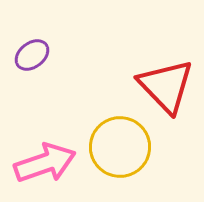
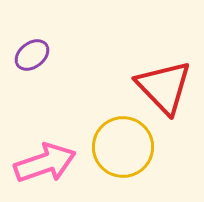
red triangle: moved 2 px left, 1 px down
yellow circle: moved 3 px right
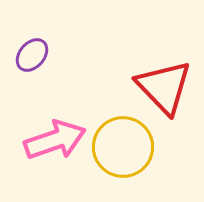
purple ellipse: rotated 12 degrees counterclockwise
pink arrow: moved 10 px right, 23 px up
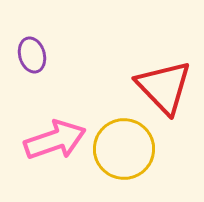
purple ellipse: rotated 56 degrees counterclockwise
yellow circle: moved 1 px right, 2 px down
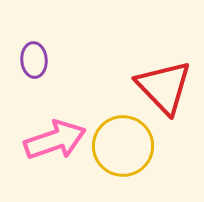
purple ellipse: moved 2 px right, 5 px down; rotated 12 degrees clockwise
yellow circle: moved 1 px left, 3 px up
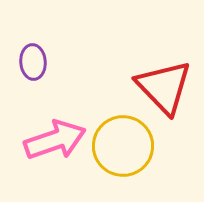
purple ellipse: moved 1 px left, 2 px down
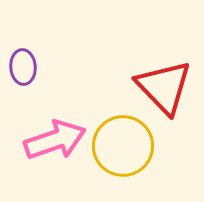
purple ellipse: moved 10 px left, 5 px down
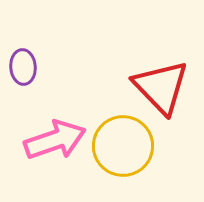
red triangle: moved 3 px left
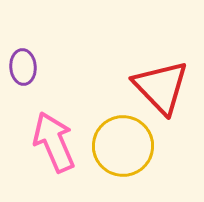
pink arrow: moved 1 px left, 2 px down; rotated 94 degrees counterclockwise
